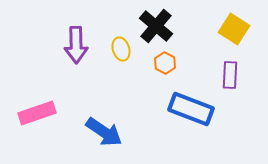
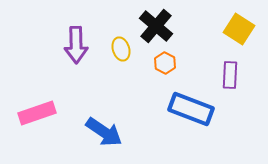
yellow square: moved 5 px right
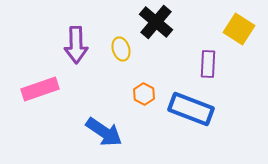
black cross: moved 4 px up
orange hexagon: moved 21 px left, 31 px down
purple rectangle: moved 22 px left, 11 px up
pink rectangle: moved 3 px right, 24 px up
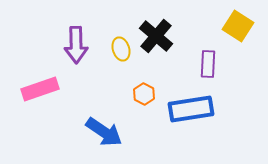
black cross: moved 14 px down
yellow square: moved 1 px left, 3 px up
blue rectangle: rotated 30 degrees counterclockwise
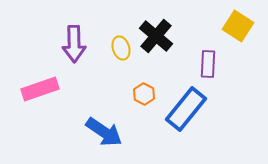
purple arrow: moved 2 px left, 1 px up
yellow ellipse: moved 1 px up
blue rectangle: moved 5 px left; rotated 42 degrees counterclockwise
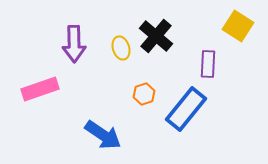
orange hexagon: rotated 15 degrees clockwise
blue arrow: moved 1 px left, 3 px down
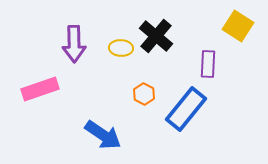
yellow ellipse: rotated 70 degrees counterclockwise
orange hexagon: rotated 15 degrees counterclockwise
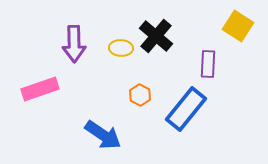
orange hexagon: moved 4 px left, 1 px down
